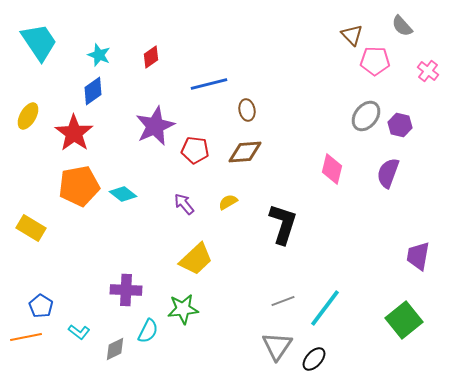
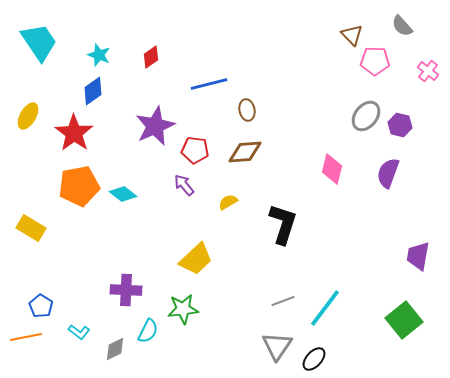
purple arrow: moved 19 px up
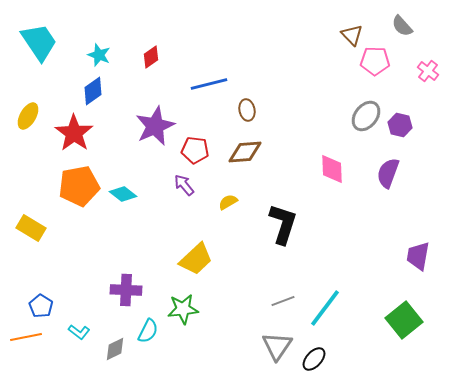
pink diamond: rotated 16 degrees counterclockwise
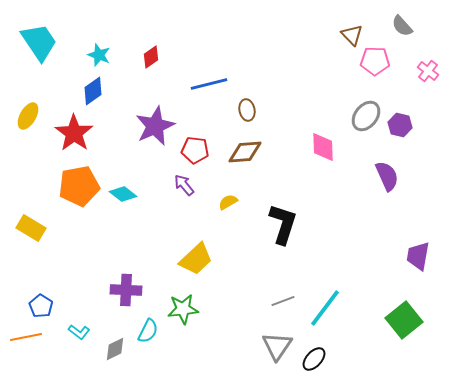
pink diamond: moved 9 px left, 22 px up
purple semicircle: moved 1 px left, 3 px down; rotated 136 degrees clockwise
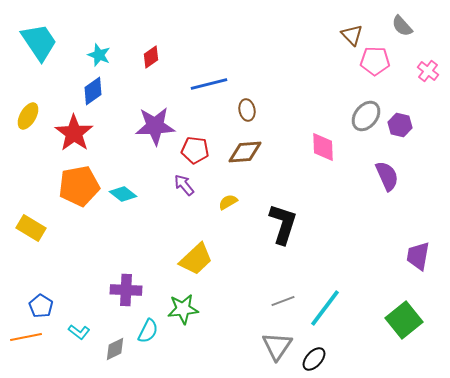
purple star: rotated 21 degrees clockwise
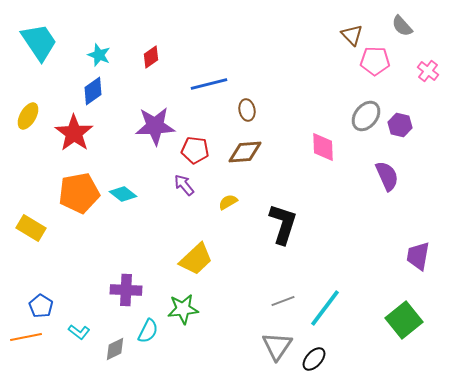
orange pentagon: moved 7 px down
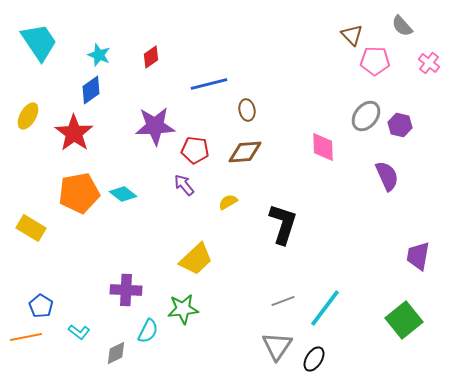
pink cross: moved 1 px right, 8 px up
blue diamond: moved 2 px left, 1 px up
gray diamond: moved 1 px right, 4 px down
black ellipse: rotated 10 degrees counterclockwise
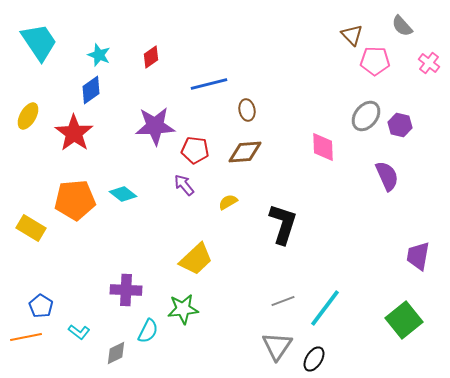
orange pentagon: moved 4 px left, 7 px down; rotated 6 degrees clockwise
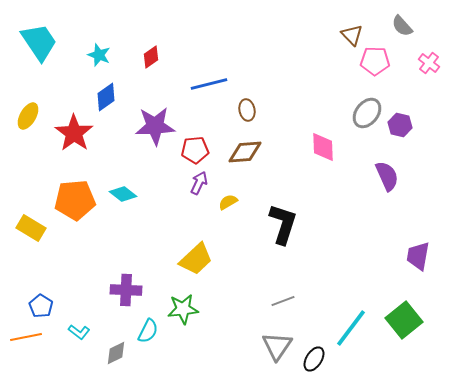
blue diamond: moved 15 px right, 7 px down
gray ellipse: moved 1 px right, 3 px up
red pentagon: rotated 12 degrees counterclockwise
purple arrow: moved 15 px right, 2 px up; rotated 65 degrees clockwise
cyan line: moved 26 px right, 20 px down
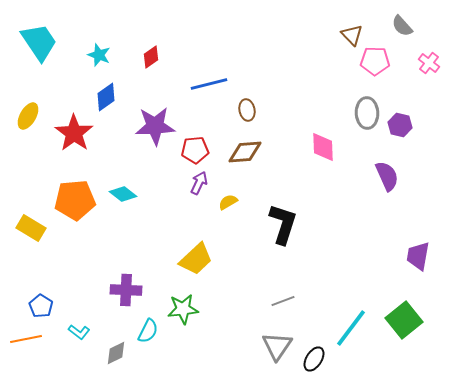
gray ellipse: rotated 40 degrees counterclockwise
orange line: moved 2 px down
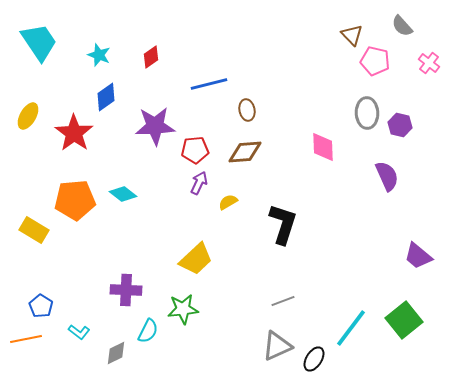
pink pentagon: rotated 12 degrees clockwise
yellow rectangle: moved 3 px right, 2 px down
purple trapezoid: rotated 60 degrees counterclockwise
gray triangle: rotated 32 degrees clockwise
